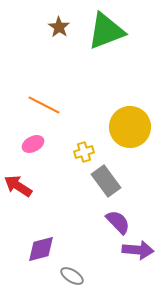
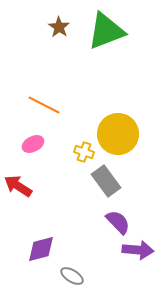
yellow circle: moved 12 px left, 7 px down
yellow cross: rotated 36 degrees clockwise
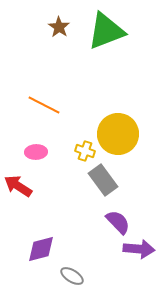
pink ellipse: moved 3 px right, 8 px down; rotated 25 degrees clockwise
yellow cross: moved 1 px right, 1 px up
gray rectangle: moved 3 px left, 1 px up
purple arrow: moved 1 px right, 1 px up
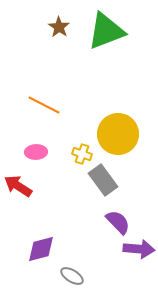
yellow cross: moved 3 px left, 3 px down
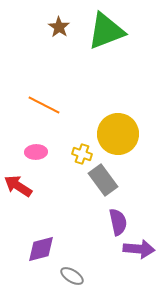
purple semicircle: rotated 32 degrees clockwise
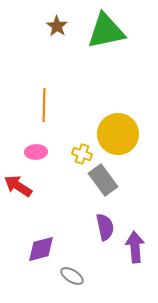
brown star: moved 2 px left, 1 px up
green triangle: rotated 9 degrees clockwise
orange line: rotated 64 degrees clockwise
purple semicircle: moved 13 px left, 5 px down
purple arrow: moved 4 px left, 2 px up; rotated 100 degrees counterclockwise
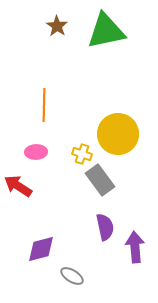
gray rectangle: moved 3 px left
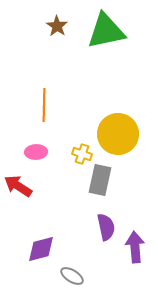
gray rectangle: rotated 48 degrees clockwise
purple semicircle: moved 1 px right
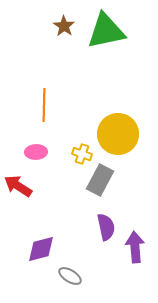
brown star: moved 7 px right
gray rectangle: rotated 16 degrees clockwise
gray ellipse: moved 2 px left
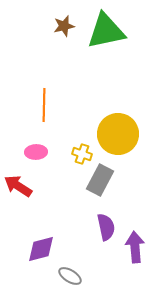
brown star: rotated 25 degrees clockwise
